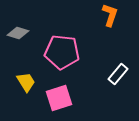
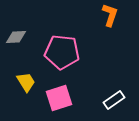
gray diamond: moved 2 px left, 4 px down; rotated 20 degrees counterclockwise
white rectangle: moved 4 px left, 26 px down; rotated 15 degrees clockwise
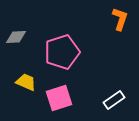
orange L-shape: moved 10 px right, 4 px down
pink pentagon: rotated 24 degrees counterclockwise
yellow trapezoid: rotated 35 degrees counterclockwise
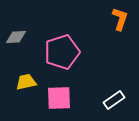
yellow trapezoid: rotated 35 degrees counterclockwise
pink square: rotated 16 degrees clockwise
